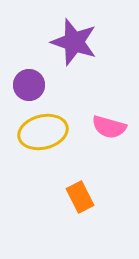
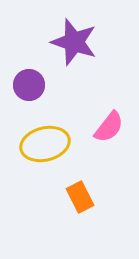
pink semicircle: rotated 68 degrees counterclockwise
yellow ellipse: moved 2 px right, 12 px down
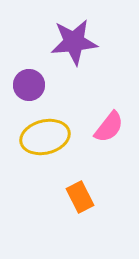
purple star: rotated 24 degrees counterclockwise
yellow ellipse: moved 7 px up
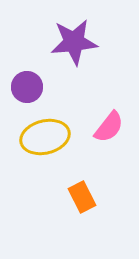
purple circle: moved 2 px left, 2 px down
orange rectangle: moved 2 px right
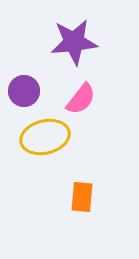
purple circle: moved 3 px left, 4 px down
pink semicircle: moved 28 px left, 28 px up
orange rectangle: rotated 32 degrees clockwise
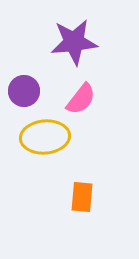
yellow ellipse: rotated 9 degrees clockwise
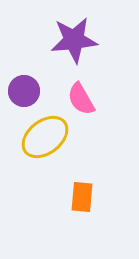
purple star: moved 2 px up
pink semicircle: rotated 112 degrees clockwise
yellow ellipse: rotated 33 degrees counterclockwise
